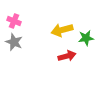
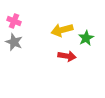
green star: rotated 21 degrees counterclockwise
red arrow: rotated 24 degrees clockwise
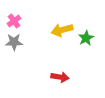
pink cross: rotated 32 degrees clockwise
gray star: rotated 24 degrees counterclockwise
red arrow: moved 7 px left, 21 px down
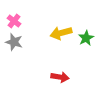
pink cross: rotated 16 degrees counterclockwise
yellow arrow: moved 1 px left, 3 px down
gray star: rotated 18 degrees clockwise
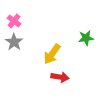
yellow arrow: moved 9 px left, 21 px down; rotated 40 degrees counterclockwise
green star: rotated 21 degrees clockwise
gray star: rotated 18 degrees clockwise
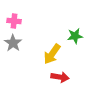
pink cross: rotated 32 degrees counterclockwise
green star: moved 11 px left, 2 px up
gray star: moved 1 px left, 1 px down
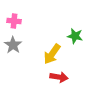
green star: rotated 21 degrees clockwise
gray star: moved 2 px down
red arrow: moved 1 px left
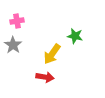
pink cross: moved 3 px right; rotated 16 degrees counterclockwise
red arrow: moved 14 px left
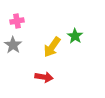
green star: rotated 21 degrees clockwise
yellow arrow: moved 7 px up
red arrow: moved 1 px left
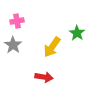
green star: moved 2 px right, 3 px up
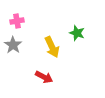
green star: rotated 14 degrees counterclockwise
yellow arrow: rotated 60 degrees counterclockwise
red arrow: rotated 18 degrees clockwise
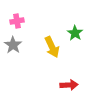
green star: moved 2 px left; rotated 14 degrees clockwise
red arrow: moved 25 px right, 8 px down; rotated 30 degrees counterclockwise
